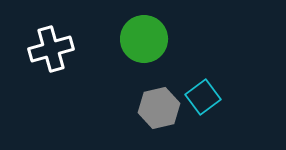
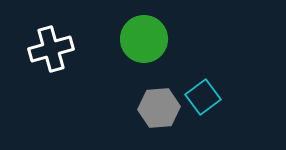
gray hexagon: rotated 9 degrees clockwise
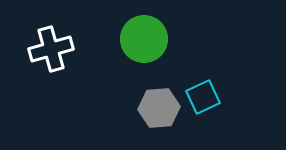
cyan square: rotated 12 degrees clockwise
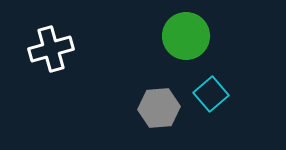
green circle: moved 42 px right, 3 px up
cyan square: moved 8 px right, 3 px up; rotated 16 degrees counterclockwise
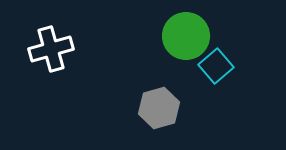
cyan square: moved 5 px right, 28 px up
gray hexagon: rotated 12 degrees counterclockwise
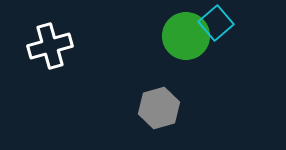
white cross: moved 1 px left, 3 px up
cyan square: moved 43 px up
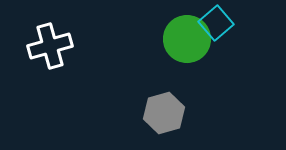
green circle: moved 1 px right, 3 px down
gray hexagon: moved 5 px right, 5 px down
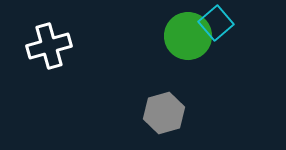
green circle: moved 1 px right, 3 px up
white cross: moved 1 px left
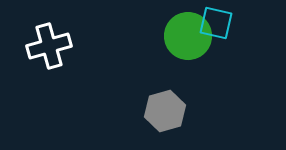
cyan square: rotated 36 degrees counterclockwise
gray hexagon: moved 1 px right, 2 px up
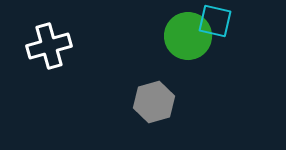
cyan square: moved 1 px left, 2 px up
gray hexagon: moved 11 px left, 9 px up
